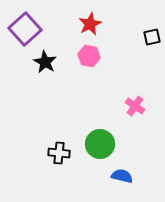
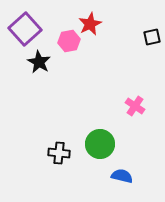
pink hexagon: moved 20 px left, 15 px up; rotated 20 degrees counterclockwise
black star: moved 6 px left
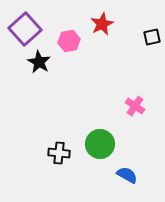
red star: moved 12 px right
blue semicircle: moved 5 px right, 1 px up; rotated 15 degrees clockwise
